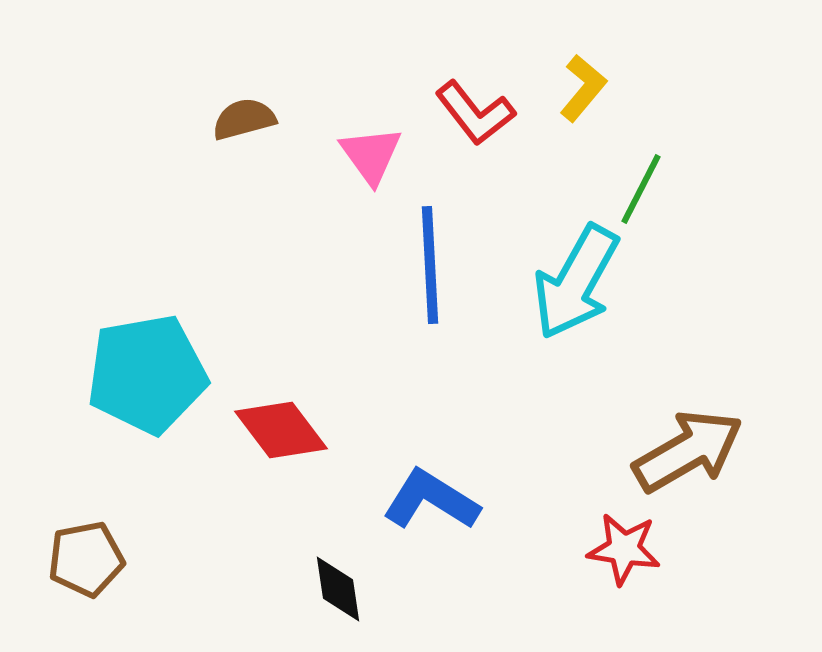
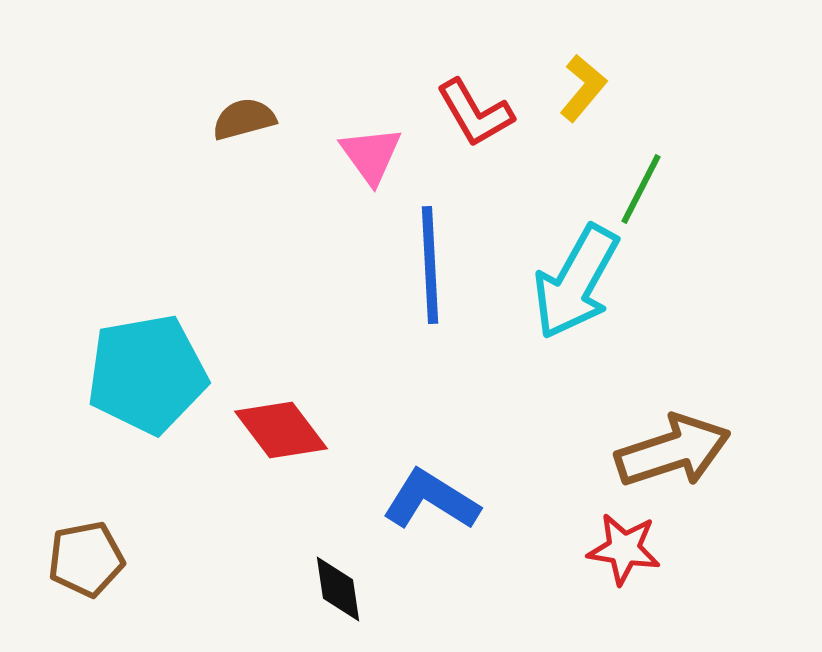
red L-shape: rotated 8 degrees clockwise
brown arrow: moved 15 px left; rotated 12 degrees clockwise
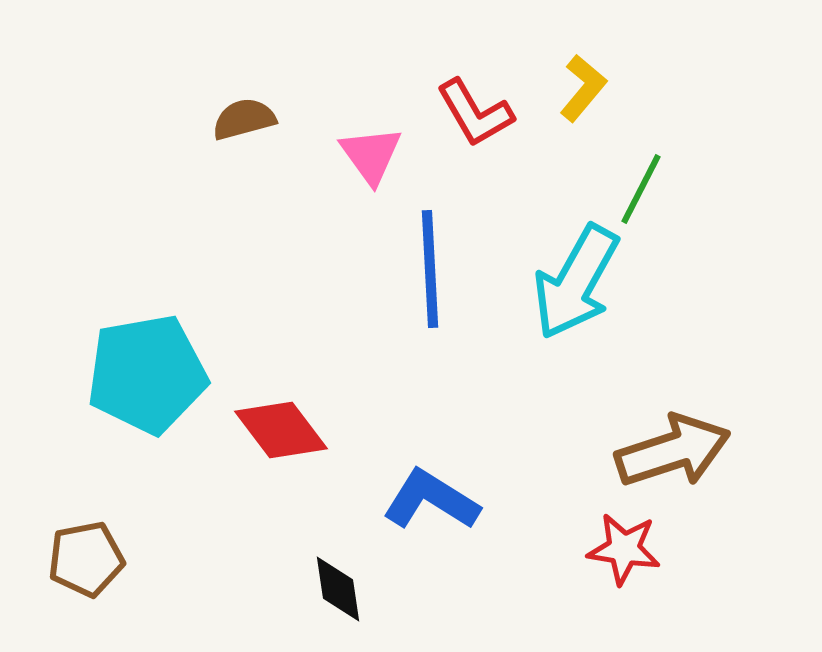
blue line: moved 4 px down
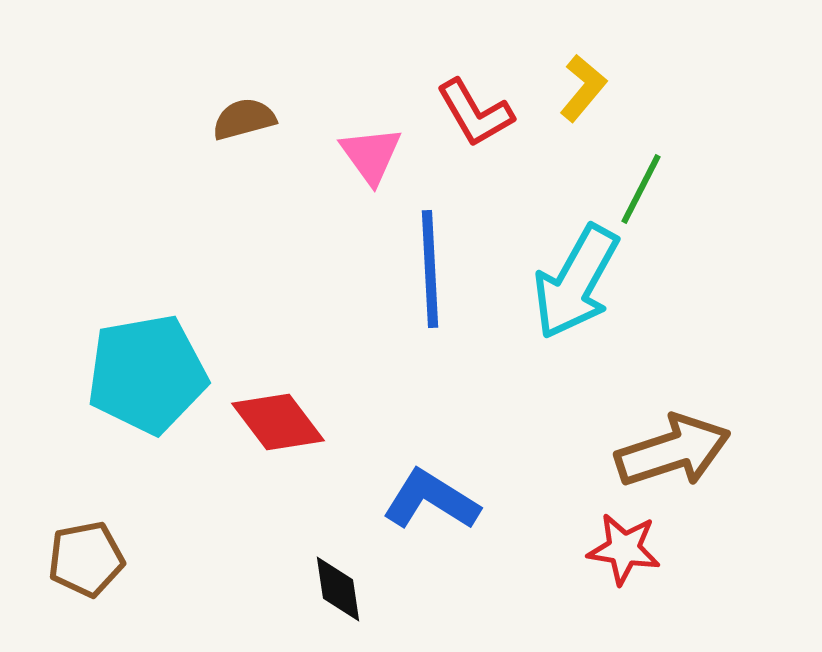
red diamond: moved 3 px left, 8 px up
